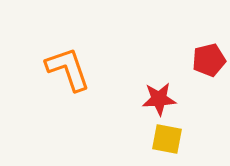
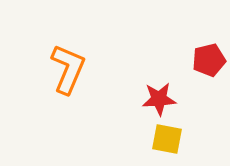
orange L-shape: rotated 42 degrees clockwise
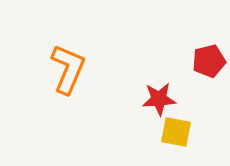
red pentagon: moved 1 px down
yellow square: moved 9 px right, 7 px up
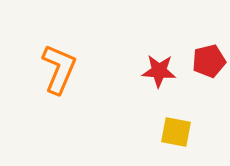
orange L-shape: moved 9 px left
red star: moved 28 px up; rotated 8 degrees clockwise
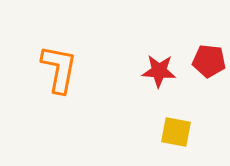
red pentagon: rotated 20 degrees clockwise
orange L-shape: rotated 12 degrees counterclockwise
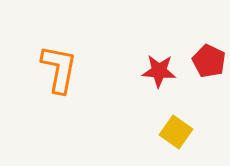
red pentagon: rotated 20 degrees clockwise
yellow square: rotated 24 degrees clockwise
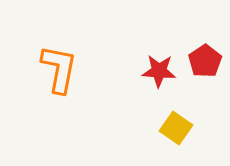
red pentagon: moved 4 px left; rotated 12 degrees clockwise
yellow square: moved 4 px up
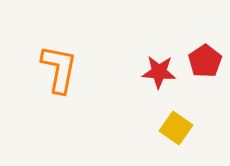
red star: moved 1 px down
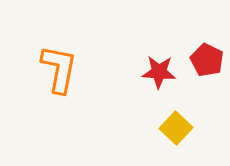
red pentagon: moved 2 px right, 1 px up; rotated 12 degrees counterclockwise
yellow square: rotated 8 degrees clockwise
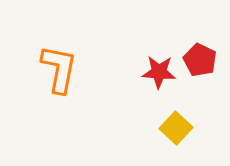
red pentagon: moved 7 px left
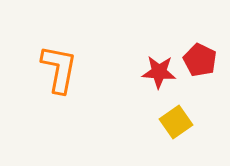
yellow square: moved 6 px up; rotated 12 degrees clockwise
